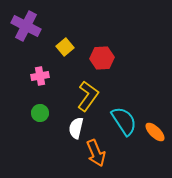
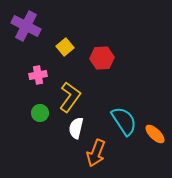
pink cross: moved 2 px left, 1 px up
yellow L-shape: moved 18 px left, 1 px down
orange ellipse: moved 2 px down
orange arrow: rotated 44 degrees clockwise
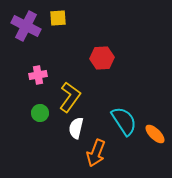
yellow square: moved 7 px left, 29 px up; rotated 36 degrees clockwise
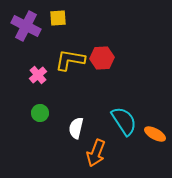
pink cross: rotated 30 degrees counterclockwise
yellow L-shape: moved 37 px up; rotated 116 degrees counterclockwise
orange ellipse: rotated 15 degrees counterclockwise
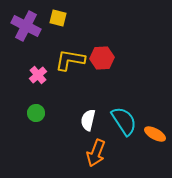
yellow square: rotated 18 degrees clockwise
green circle: moved 4 px left
white semicircle: moved 12 px right, 8 px up
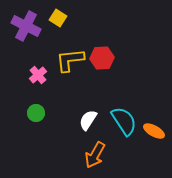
yellow square: rotated 18 degrees clockwise
yellow L-shape: rotated 16 degrees counterclockwise
white semicircle: rotated 20 degrees clockwise
orange ellipse: moved 1 px left, 3 px up
orange arrow: moved 1 px left, 2 px down; rotated 8 degrees clockwise
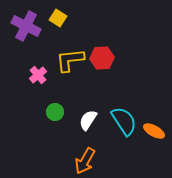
green circle: moved 19 px right, 1 px up
orange arrow: moved 10 px left, 6 px down
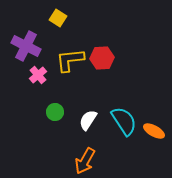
purple cross: moved 20 px down
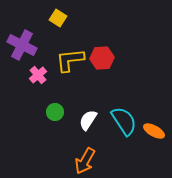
purple cross: moved 4 px left, 1 px up
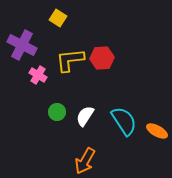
pink cross: rotated 18 degrees counterclockwise
green circle: moved 2 px right
white semicircle: moved 3 px left, 4 px up
orange ellipse: moved 3 px right
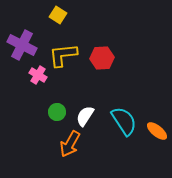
yellow square: moved 3 px up
yellow L-shape: moved 7 px left, 5 px up
orange ellipse: rotated 10 degrees clockwise
orange arrow: moved 15 px left, 17 px up
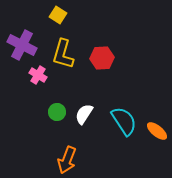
yellow L-shape: moved 1 px up; rotated 68 degrees counterclockwise
white semicircle: moved 1 px left, 2 px up
orange arrow: moved 3 px left, 16 px down; rotated 8 degrees counterclockwise
